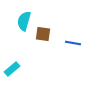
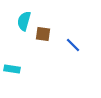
blue line: moved 2 px down; rotated 35 degrees clockwise
cyan rectangle: rotated 49 degrees clockwise
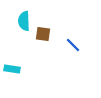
cyan semicircle: rotated 18 degrees counterclockwise
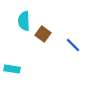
brown square: rotated 28 degrees clockwise
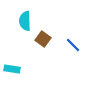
cyan semicircle: moved 1 px right
brown square: moved 5 px down
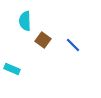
brown square: moved 1 px down
cyan rectangle: rotated 14 degrees clockwise
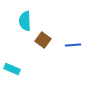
blue line: rotated 49 degrees counterclockwise
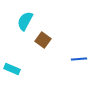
cyan semicircle: rotated 30 degrees clockwise
blue line: moved 6 px right, 14 px down
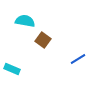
cyan semicircle: rotated 72 degrees clockwise
blue line: moved 1 px left; rotated 28 degrees counterclockwise
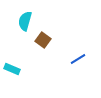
cyan semicircle: rotated 84 degrees counterclockwise
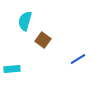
cyan rectangle: rotated 28 degrees counterclockwise
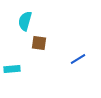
brown square: moved 4 px left, 3 px down; rotated 28 degrees counterclockwise
